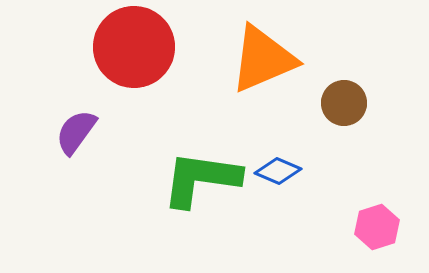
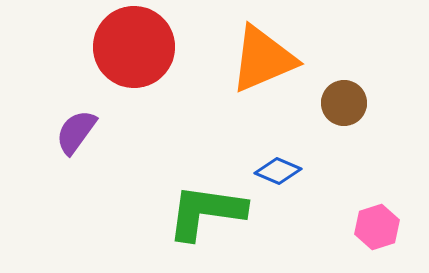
green L-shape: moved 5 px right, 33 px down
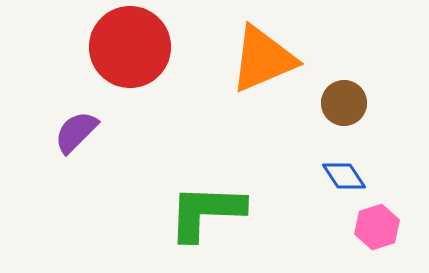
red circle: moved 4 px left
purple semicircle: rotated 9 degrees clockwise
blue diamond: moved 66 px right, 5 px down; rotated 33 degrees clockwise
green L-shape: rotated 6 degrees counterclockwise
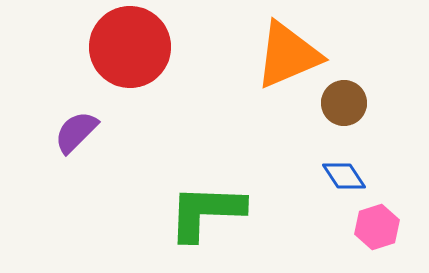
orange triangle: moved 25 px right, 4 px up
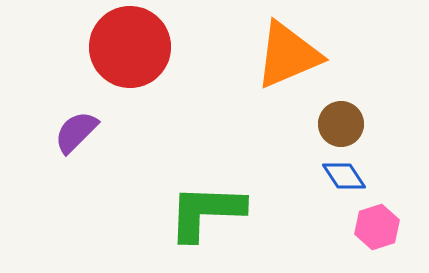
brown circle: moved 3 px left, 21 px down
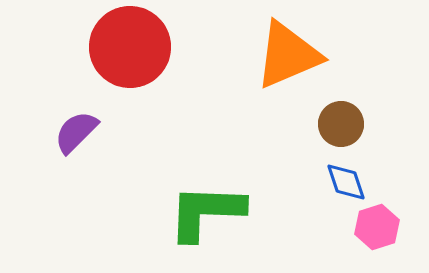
blue diamond: moved 2 px right, 6 px down; rotated 15 degrees clockwise
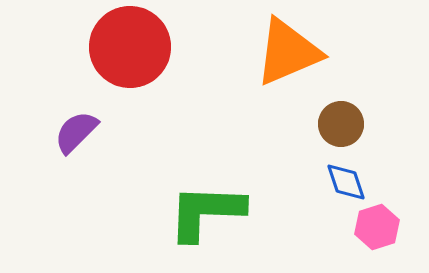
orange triangle: moved 3 px up
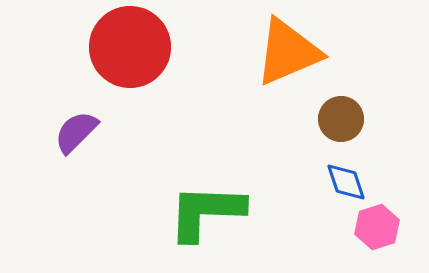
brown circle: moved 5 px up
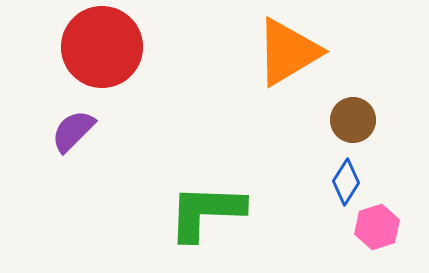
red circle: moved 28 px left
orange triangle: rotated 8 degrees counterclockwise
brown circle: moved 12 px right, 1 px down
purple semicircle: moved 3 px left, 1 px up
blue diamond: rotated 51 degrees clockwise
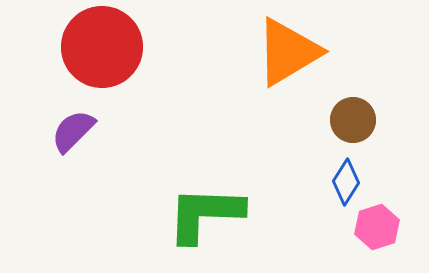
green L-shape: moved 1 px left, 2 px down
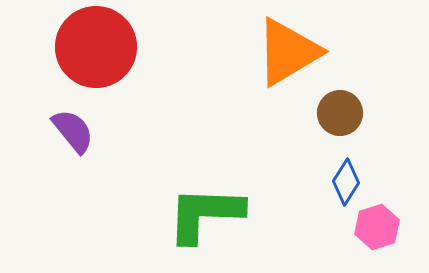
red circle: moved 6 px left
brown circle: moved 13 px left, 7 px up
purple semicircle: rotated 96 degrees clockwise
